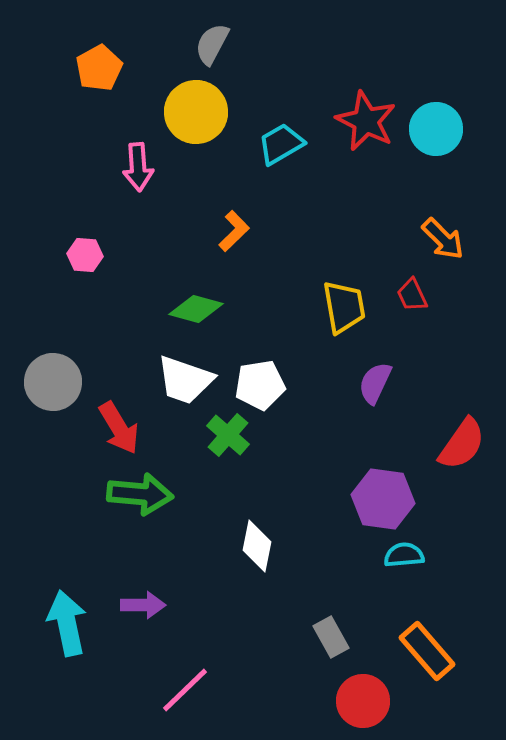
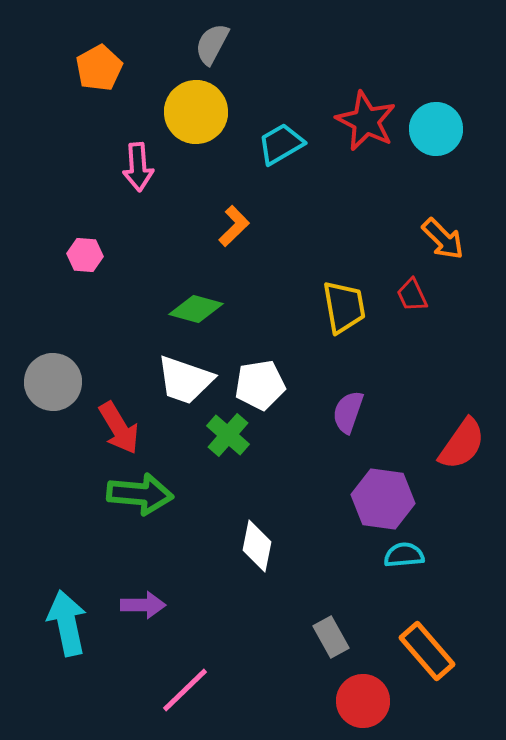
orange L-shape: moved 5 px up
purple semicircle: moved 27 px left, 29 px down; rotated 6 degrees counterclockwise
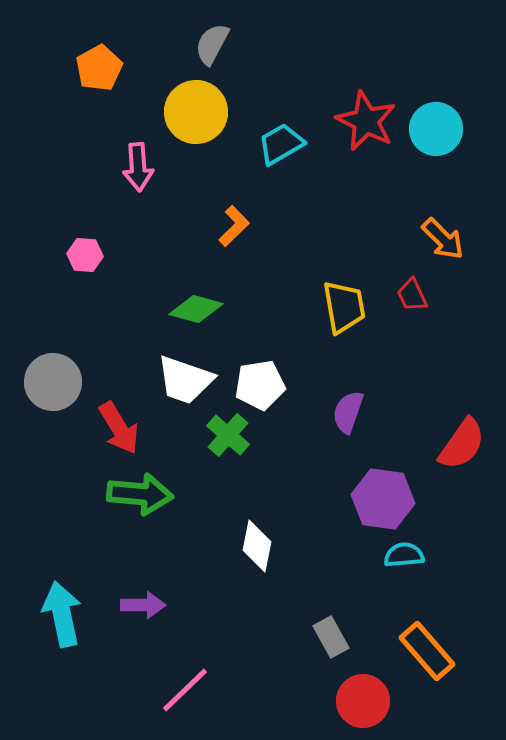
cyan arrow: moved 5 px left, 9 px up
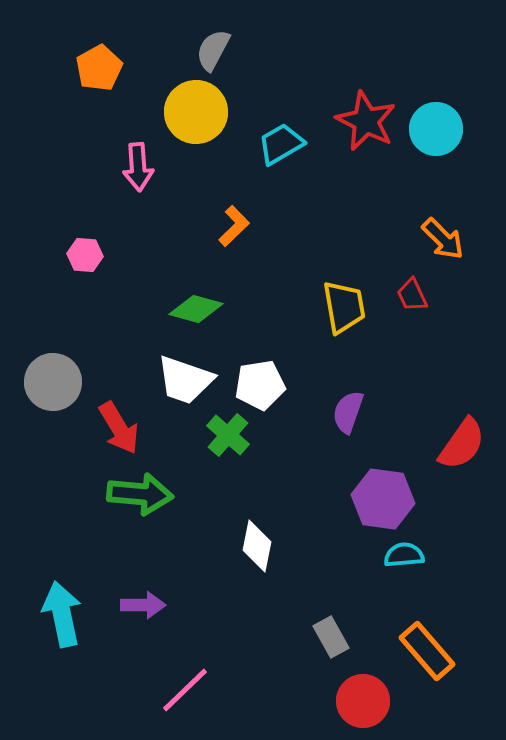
gray semicircle: moved 1 px right, 6 px down
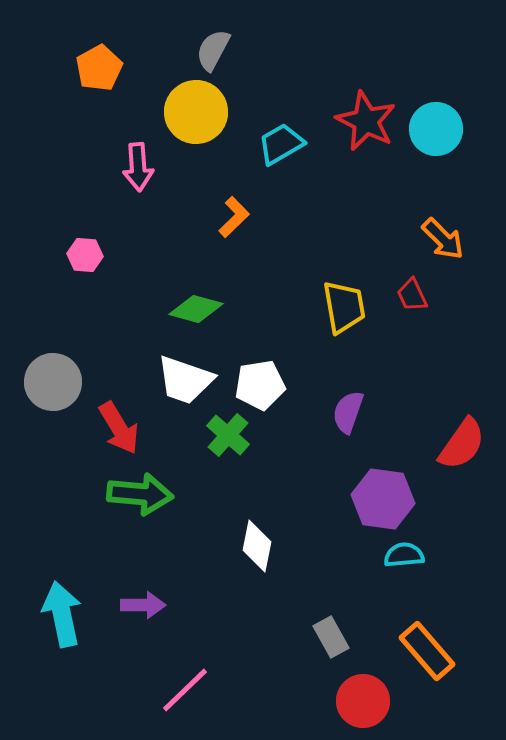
orange L-shape: moved 9 px up
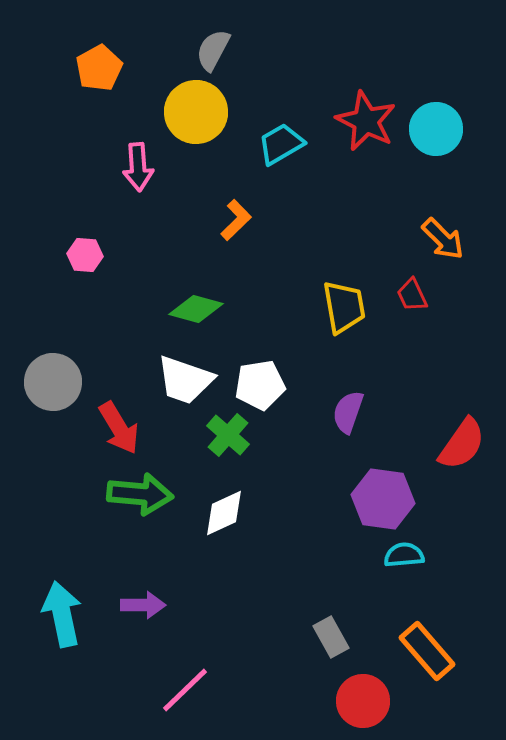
orange L-shape: moved 2 px right, 3 px down
white diamond: moved 33 px left, 33 px up; rotated 54 degrees clockwise
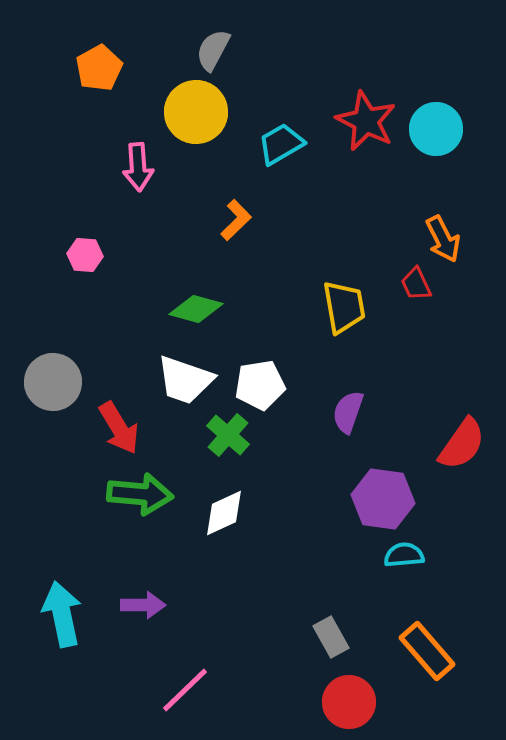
orange arrow: rotated 18 degrees clockwise
red trapezoid: moved 4 px right, 11 px up
red circle: moved 14 px left, 1 px down
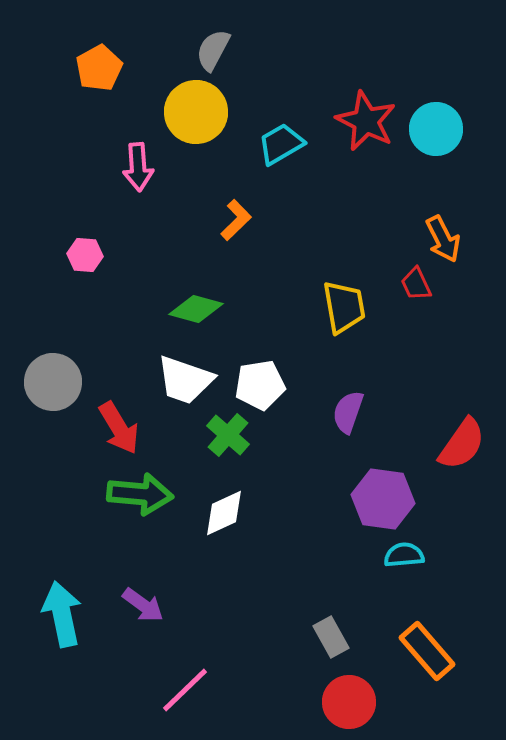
purple arrow: rotated 36 degrees clockwise
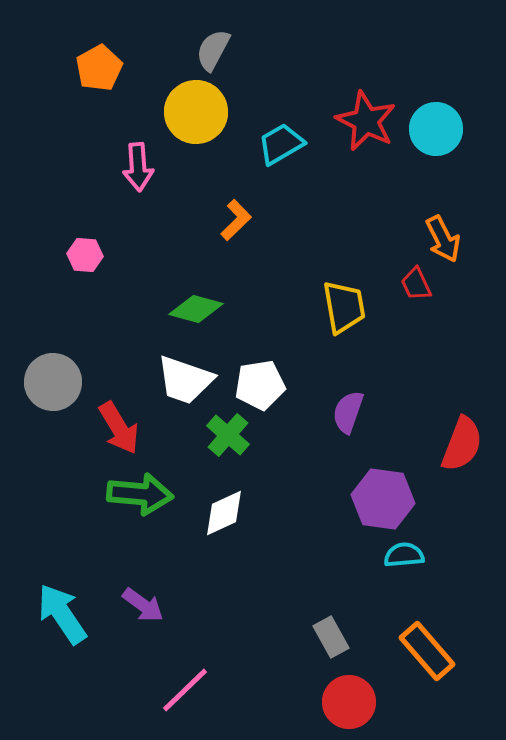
red semicircle: rotated 14 degrees counterclockwise
cyan arrow: rotated 22 degrees counterclockwise
